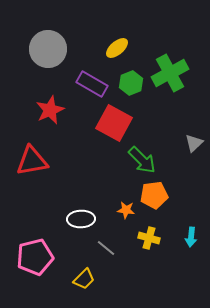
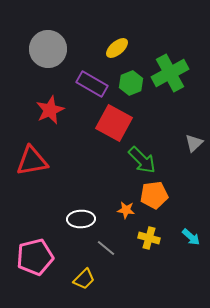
cyan arrow: rotated 54 degrees counterclockwise
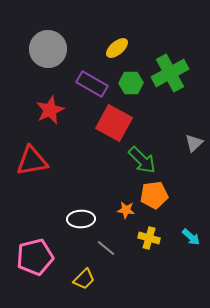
green hexagon: rotated 20 degrees clockwise
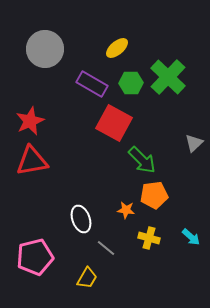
gray circle: moved 3 px left
green cross: moved 2 px left, 4 px down; rotated 18 degrees counterclockwise
red star: moved 20 px left, 11 px down
white ellipse: rotated 72 degrees clockwise
yellow trapezoid: moved 3 px right, 1 px up; rotated 15 degrees counterclockwise
